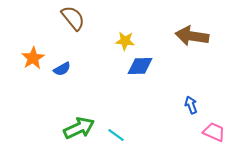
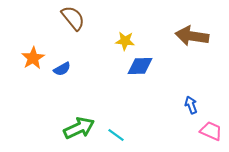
pink trapezoid: moved 3 px left, 1 px up
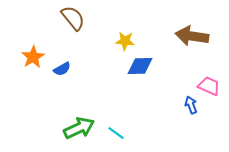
orange star: moved 1 px up
pink trapezoid: moved 2 px left, 45 px up
cyan line: moved 2 px up
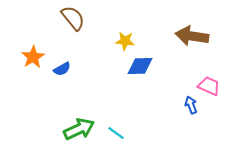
green arrow: moved 1 px down
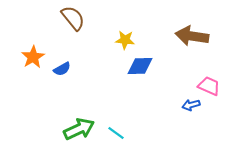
yellow star: moved 1 px up
blue arrow: rotated 84 degrees counterclockwise
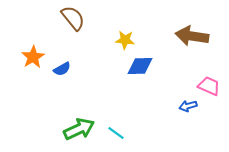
blue arrow: moved 3 px left, 1 px down
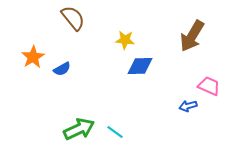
brown arrow: rotated 68 degrees counterclockwise
cyan line: moved 1 px left, 1 px up
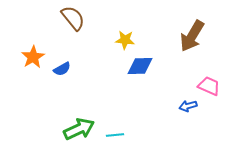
cyan line: moved 3 px down; rotated 42 degrees counterclockwise
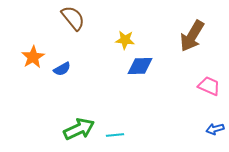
blue arrow: moved 27 px right, 23 px down
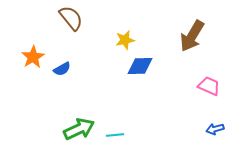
brown semicircle: moved 2 px left
yellow star: rotated 18 degrees counterclockwise
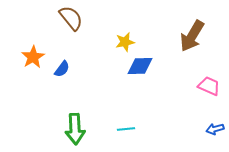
yellow star: moved 2 px down
blue semicircle: rotated 24 degrees counterclockwise
green arrow: moved 4 px left; rotated 112 degrees clockwise
cyan line: moved 11 px right, 6 px up
